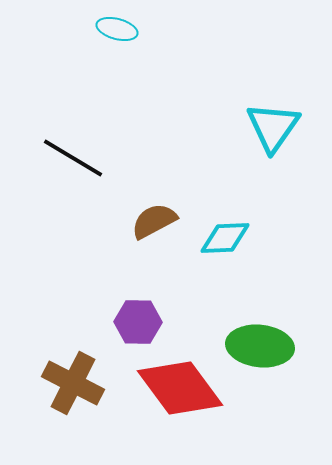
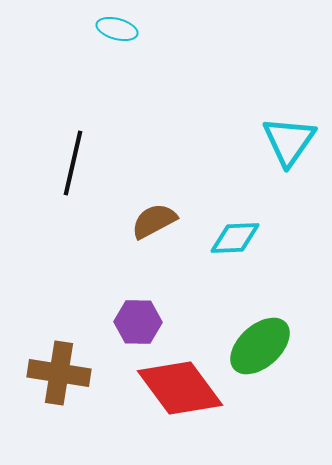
cyan triangle: moved 16 px right, 14 px down
black line: moved 5 px down; rotated 72 degrees clockwise
cyan diamond: moved 10 px right
green ellipse: rotated 48 degrees counterclockwise
brown cross: moved 14 px left, 10 px up; rotated 18 degrees counterclockwise
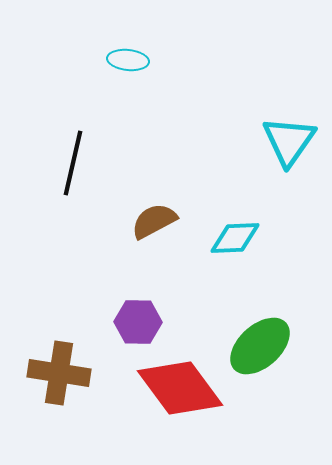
cyan ellipse: moved 11 px right, 31 px down; rotated 9 degrees counterclockwise
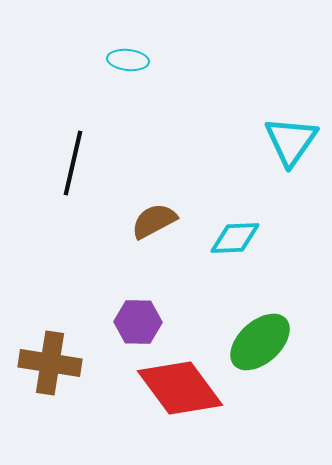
cyan triangle: moved 2 px right
green ellipse: moved 4 px up
brown cross: moved 9 px left, 10 px up
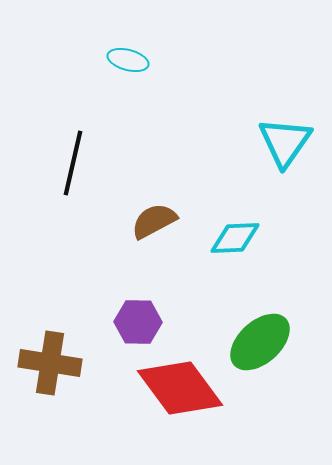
cyan ellipse: rotated 9 degrees clockwise
cyan triangle: moved 6 px left, 1 px down
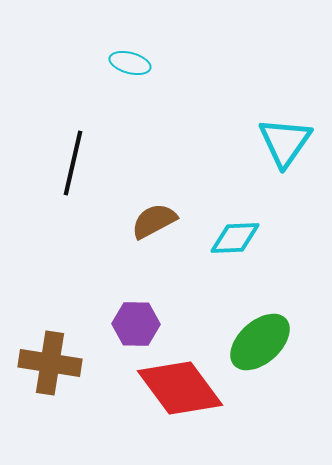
cyan ellipse: moved 2 px right, 3 px down
purple hexagon: moved 2 px left, 2 px down
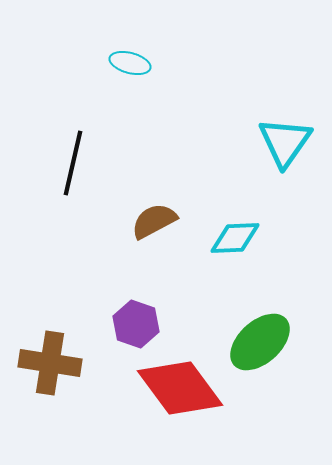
purple hexagon: rotated 18 degrees clockwise
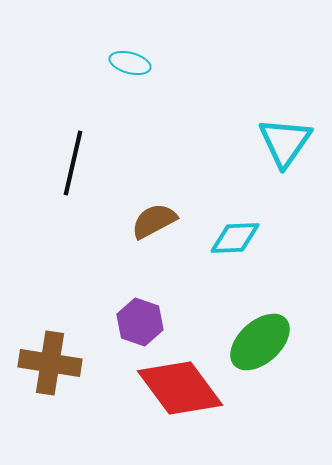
purple hexagon: moved 4 px right, 2 px up
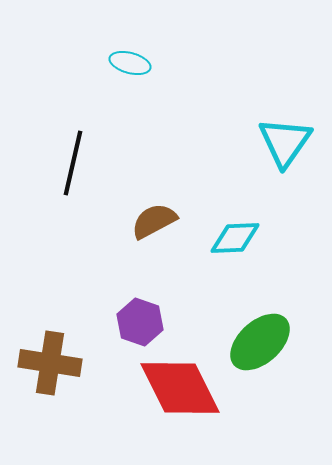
red diamond: rotated 10 degrees clockwise
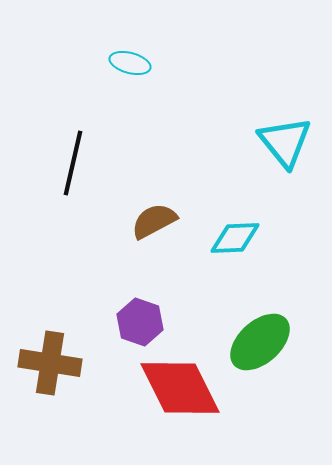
cyan triangle: rotated 14 degrees counterclockwise
